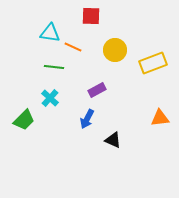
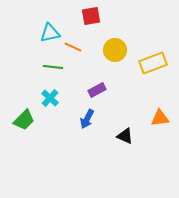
red square: rotated 12 degrees counterclockwise
cyan triangle: rotated 20 degrees counterclockwise
green line: moved 1 px left
black triangle: moved 12 px right, 4 px up
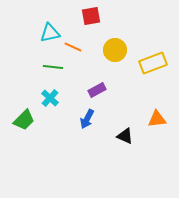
orange triangle: moved 3 px left, 1 px down
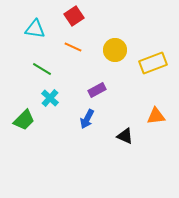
red square: moved 17 px left; rotated 24 degrees counterclockwise
cyan triangle: moved 15 px left, 4 px up; rotated 20 degrees clockwise
green line: moved 11 px left, 2 px down; rotated 24 degrees clockwise
orange triangle: moved 1 px left, 3 px up
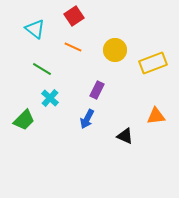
cyan triangle: rotated 30 degrees clockwise
purple rectangle: rotated 36 degrees counterclockwise
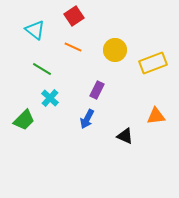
cyan triangle: moved 1 px down
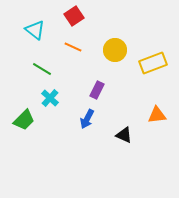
orange triangle: moved 1 px right, 1 px up
black triangle: moved 1 px left, 1 px up
